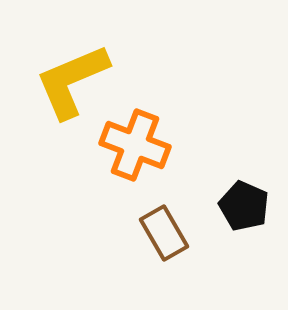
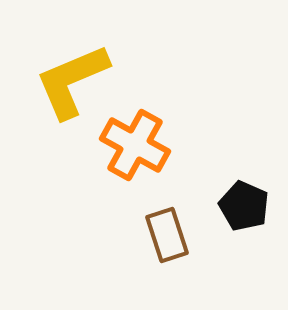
orange cross: rotated 8 degrees clockwise
brown rectangle: moved 3 px right, 2 px down; rotated 12 degrees clockwise
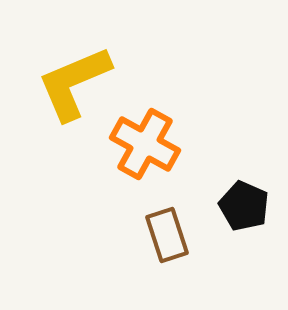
yellow L-shape: moved 2 px right, 2 px down
orange cross: moved 10 px right, 1 px up
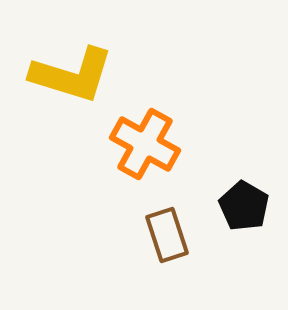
yellow L-shape: moved 2 px left, 8 px up; rotated 140 degrees counterclockwise
black pentagon: rotated 6 degrees clockwise
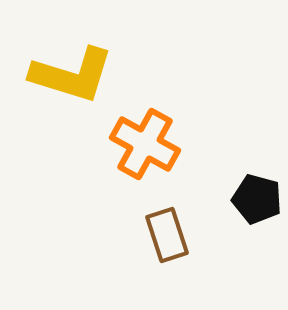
black pentagon: moved 13 px right, 7 px up; rotated 15 degrees counterclockwise
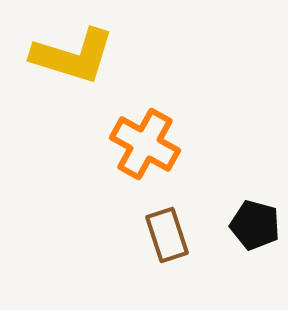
yellow L-shape: moved 1 px right, 19 px up
black pentagon: moved 2 px left, 26 px down
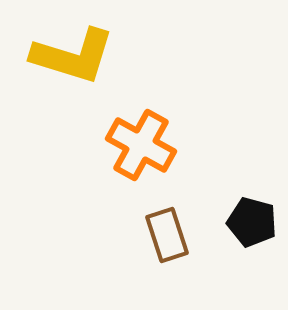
orange cross: moved 4 px left, 1 px down
black pentagon: moved 3 px left, 3 px up
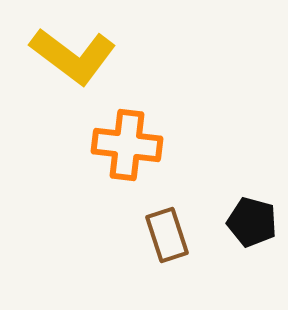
yellow L-shape: rotated 20 degrees clockwise
orange cross: moved 14 px left; rotated 22 degrees counterclockwise
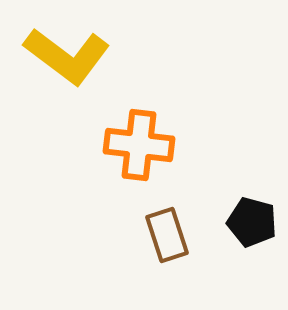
yellow L-shape: moved 6 px left
orange cross: moved 12 px right
